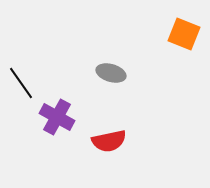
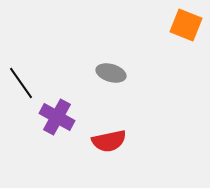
orange square: moved 2 px right, 9 px up
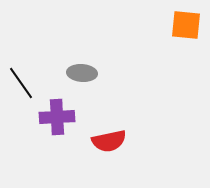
orange square: rotated 16 degrees counterclockwise
gray ellipse: moved 29 px left; rotated 12 degrees counterclockwise
purple cross: rotated 32 degrees counterclockwise
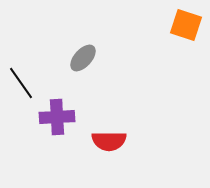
orange square: rotated 12 degrees clockwise
gray ellipse: moved 1 px right, 15 px up; rotated 52 degrees counterclockwise
red semicircle: rotated 12 degrees clockwise
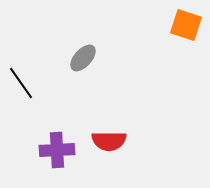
purple cross: moved 33 px down
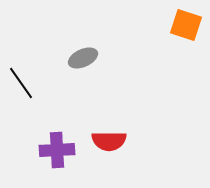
gray ellipse: rotated 24 degrees clockwise
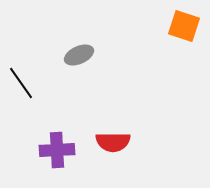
orange square: moved 2 px left, 1 px down
gray ellipse: moved 4 px left, 3 px up
red semicircle: moved 4 px right, 1 px down
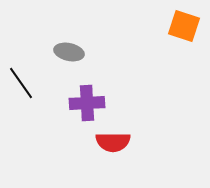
gray ellipse: moved 10 px left, 3 px up; rotated 36 degrees clockwise
purple cross: moved 30 px right, 47 px up
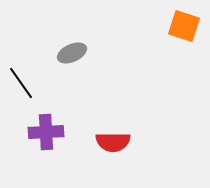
gray ellipse: moved 3 px right, 1 px down; rotated 36 degrees counterclockwise
purple cross: moved 41 px left, 29 px down
